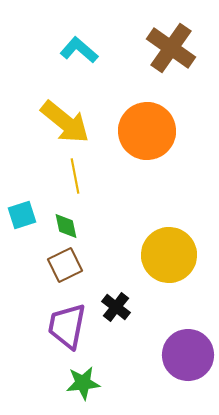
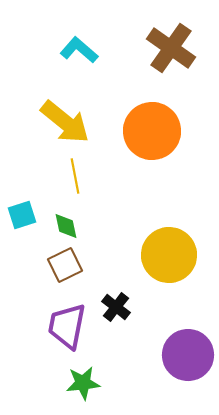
orange circle: moved 5 px right
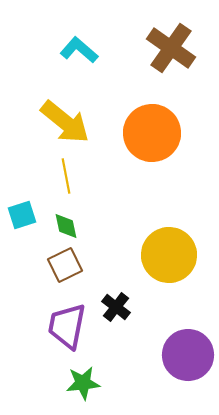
orange circle: moved 2 px down
yellow line: moved 9 px left
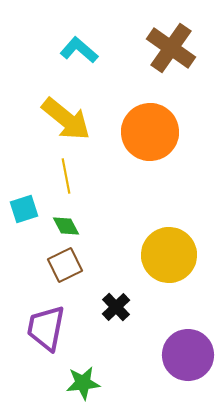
yellow arrow: moved 1 px right, 3 px up
orange circle: moved 2 px left, 1 px up
cyan square: moved 2 px right, 6 px up
green diamond: rotated 16 degrees counterclockwise
black cross: rotated 8 degrees clockwise
purple trapezoid: moved 21 px left, 2 px down
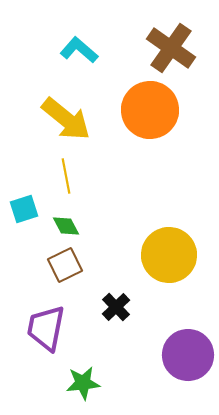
orange circle: moved 22 px up
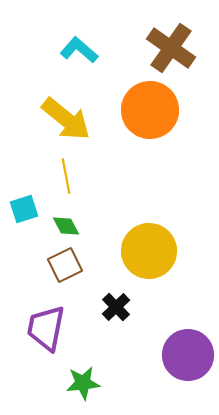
yellow circle: moved 20 px left, 4 px up
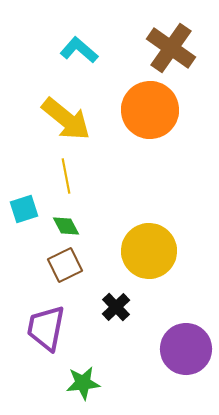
purple circle: moved 2 px left, 6 px up
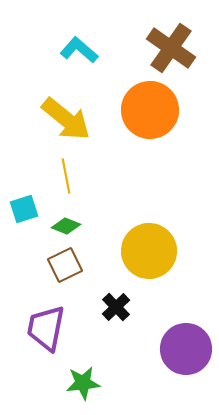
green diamond: rotated 40 degrees counterclockwise
